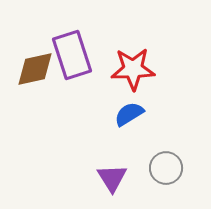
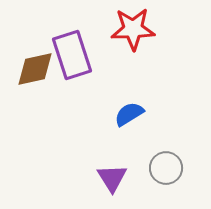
red star: moved 40 px up
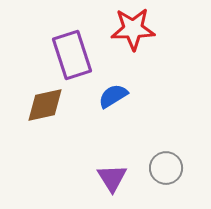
brown diamond: moved 10 px right, 36 px down
blue semicircle: moved 16 px left, 18 px up
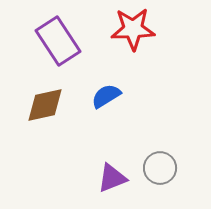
purple rectangle: moved 14 px left, 14 px up; rotated 15 degrees counterclockwise
blue semicircle: moved 7 px left
gray circle: moved 6 px left
purple triangle: rotated 40 degrees clockwise
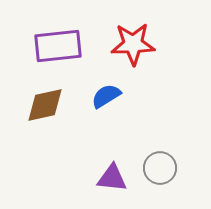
red star: moved 15 px down
purple rectangle: moved 5 px down; rotated 63 degrees counterclockwise
purple triangle: rotated 28 degrees clockwise
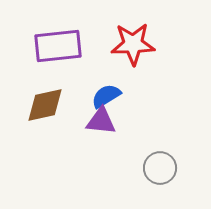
purple triangle: moved 11 px left, 57 px up
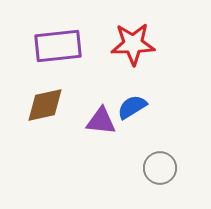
blue semicircle: moved 26 px right, 11 px down
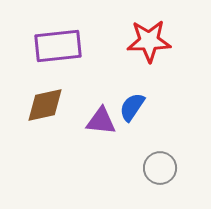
red star: moved 16 px right, 3 px up
blue semicircle: rotated 24 degrees counterclockwise
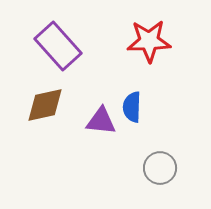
purple rectangle: rotated 54 degrees clockwise
blue semicircle: rotated 32 degrees counterclockwise
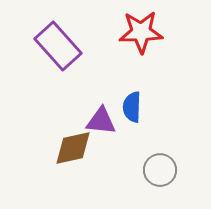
red star: moved 8 px left, 9 px up
brown diamond: moved 28 px right, 43 px down
gray circle: moved 2 px down
